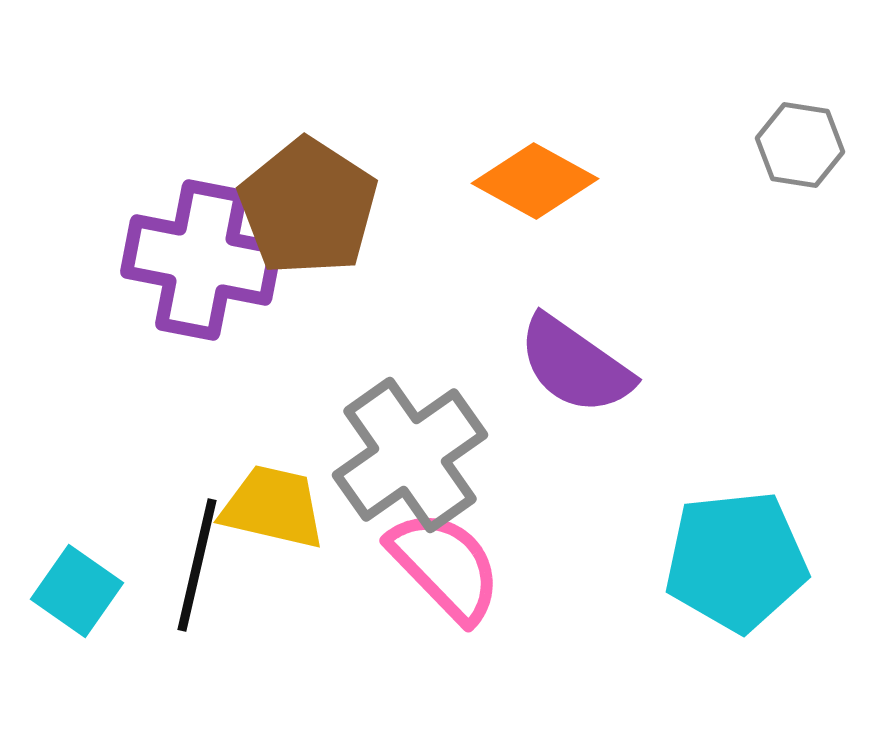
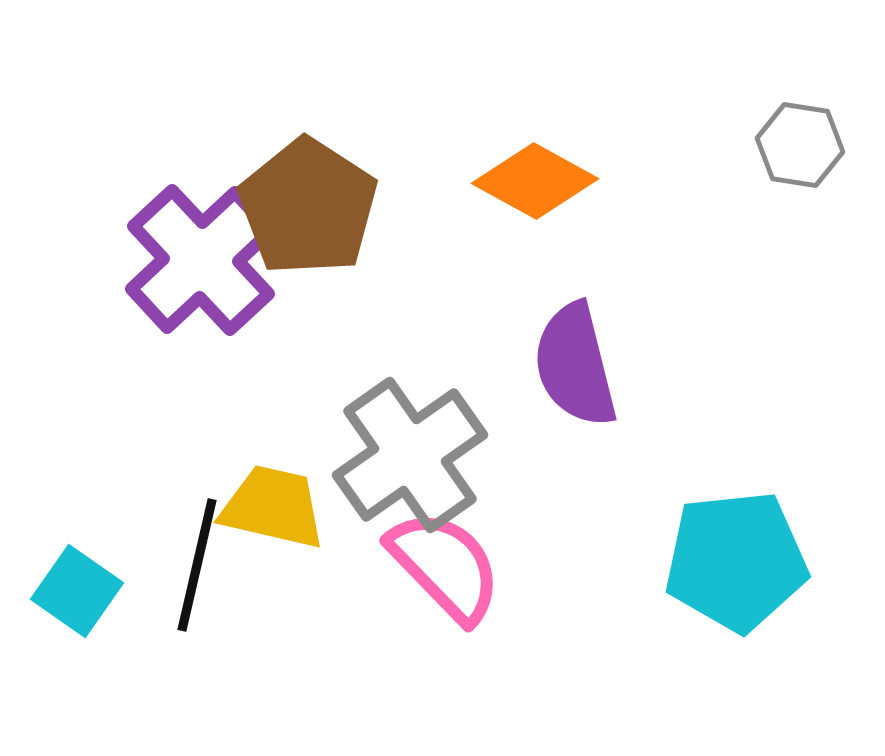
purple cross: rotated 36 degrees clockwise
purple semicircle: rotated 41 degrees clockwise
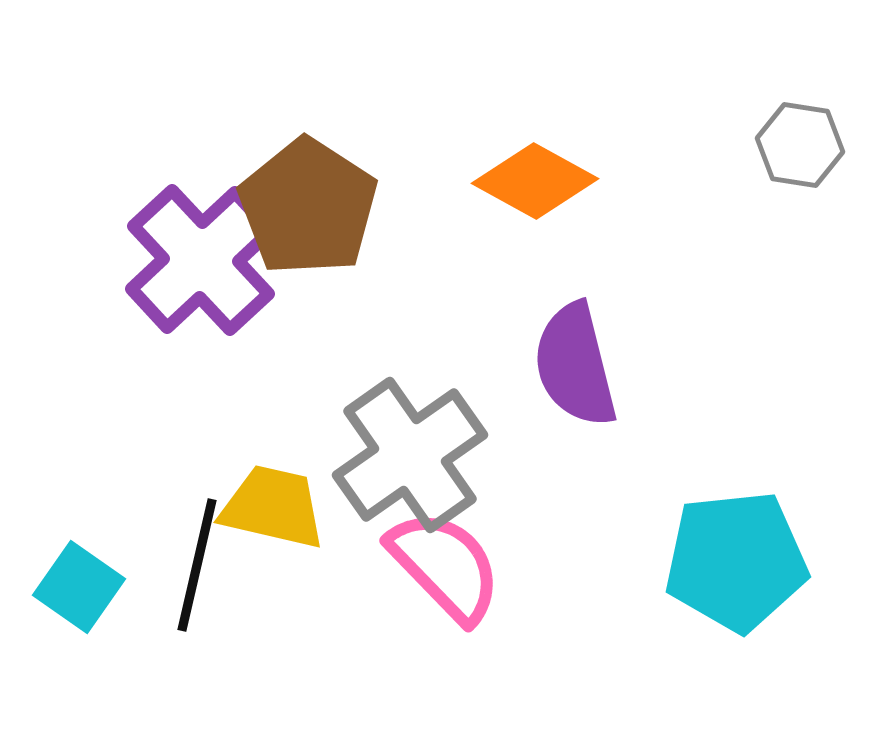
cyan square: moved 2 px right, 4 px up
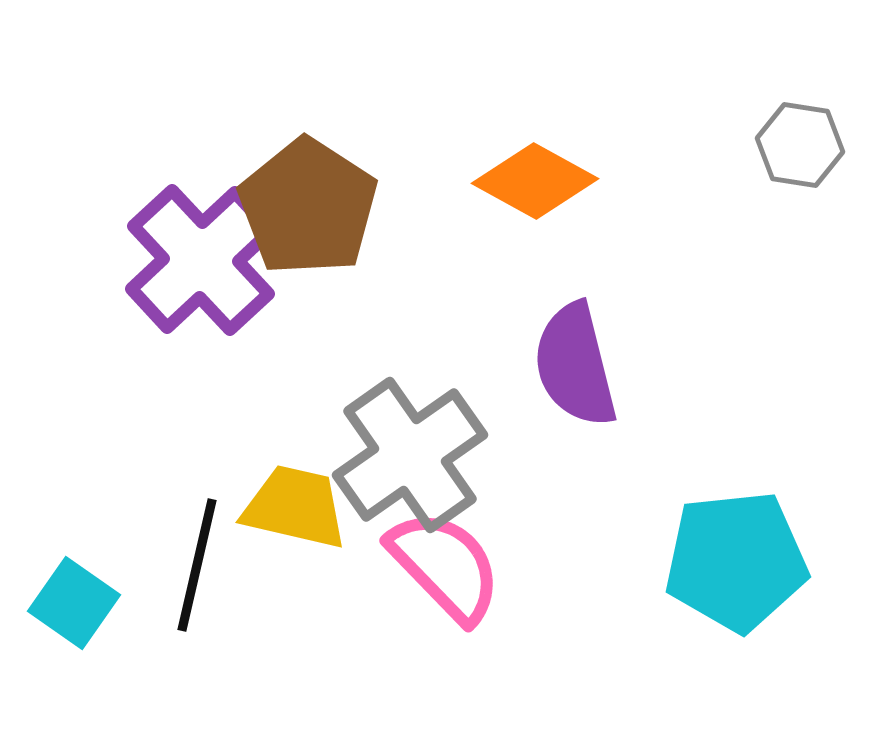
yellow trapezoid: moved 22 px right
cyan square: moved 5 px left, 16 px down
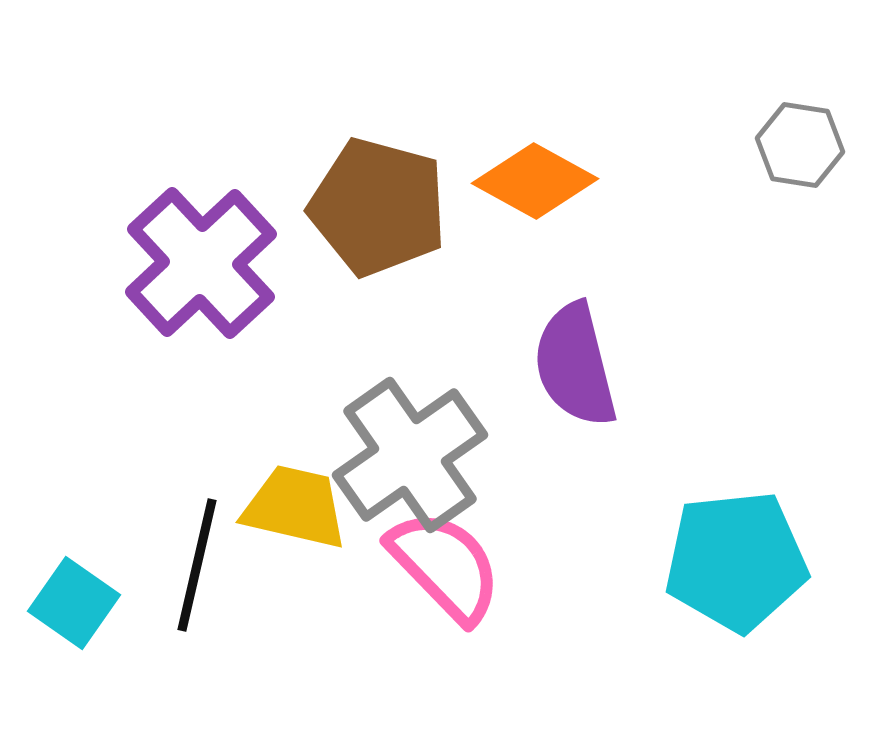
brown pentagon: moved 70 px right; rotated 18 degrees counterclockwise
purple cross: moved 3 px down
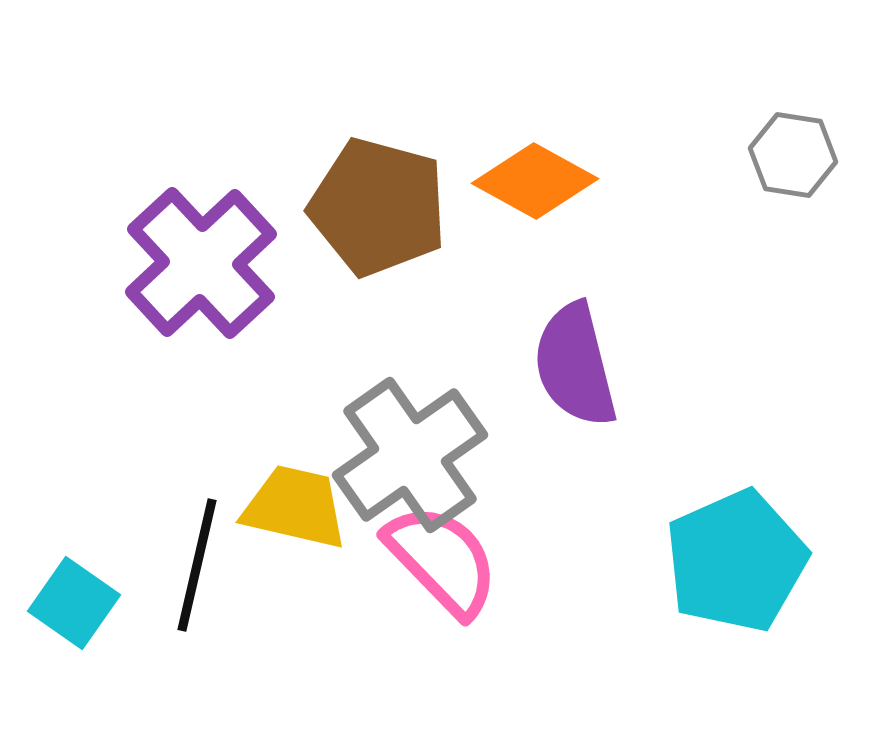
gray hexagon: moved 7 px left, 10 px down
cyan pentagon: rotated 18 degrees counterclockwise
pink semicircle: moved 3 px left, 6 px up
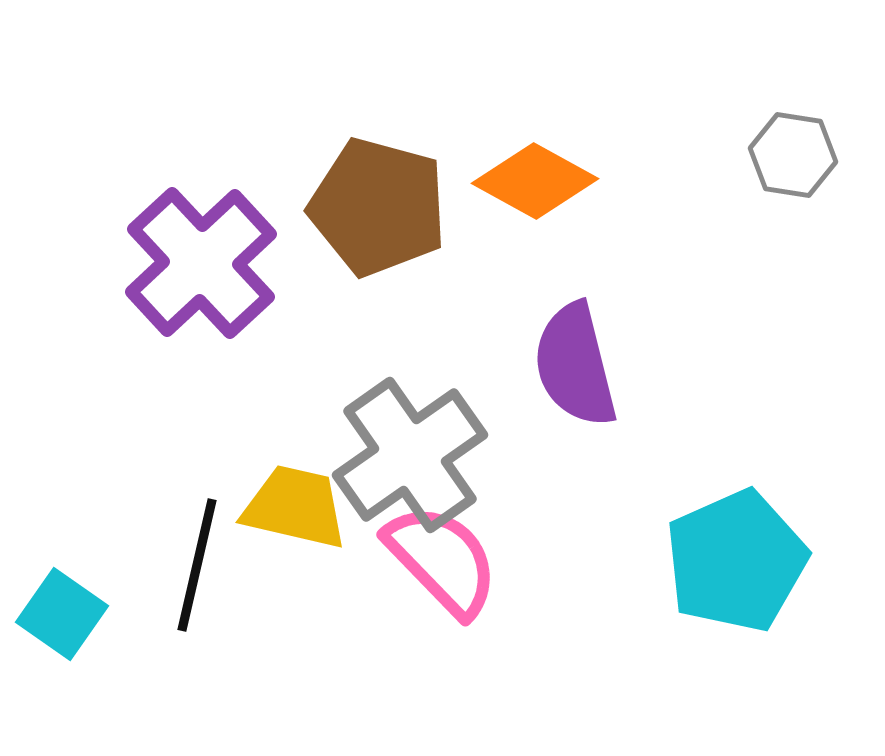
cyan square: moved 12 px left, 11 px down
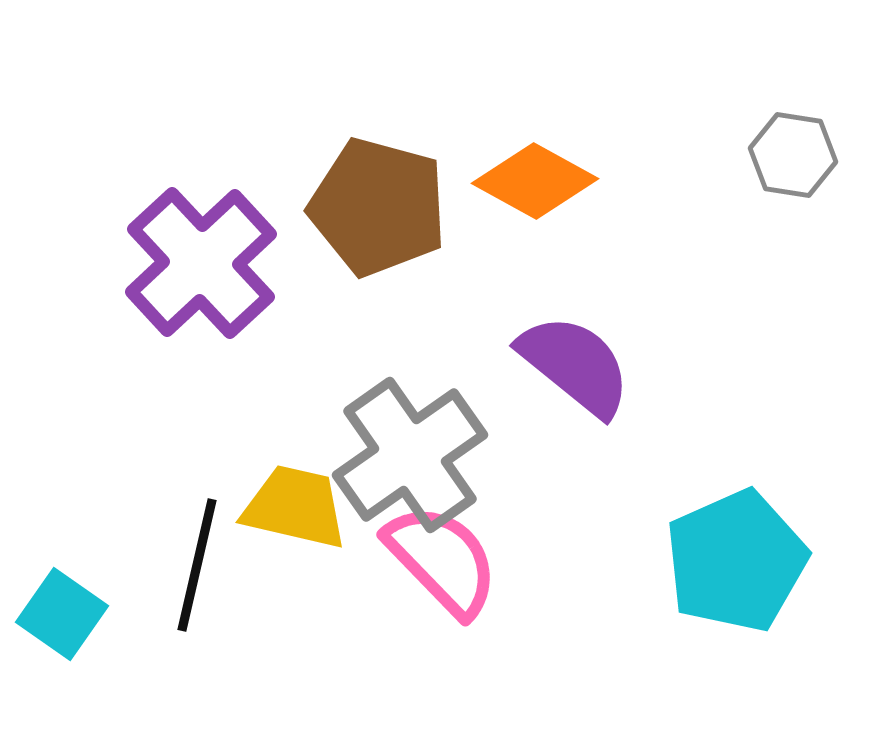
purple semicircle: rotated 143 degrees clockwise
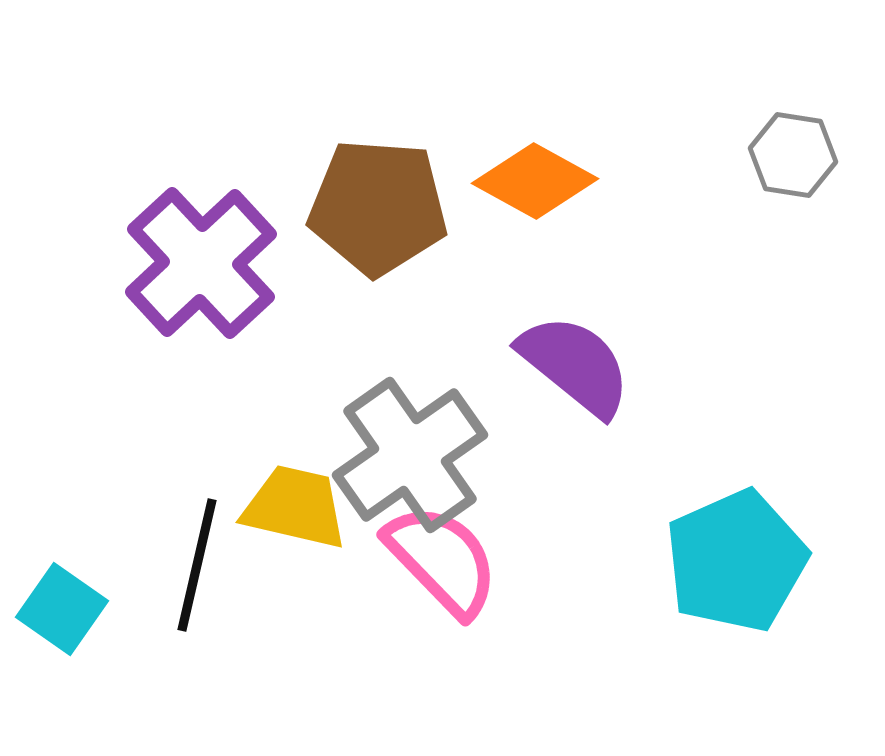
brown pentagon: rotated 11 degrees counterclockwise
cyan square: moved 5 px up
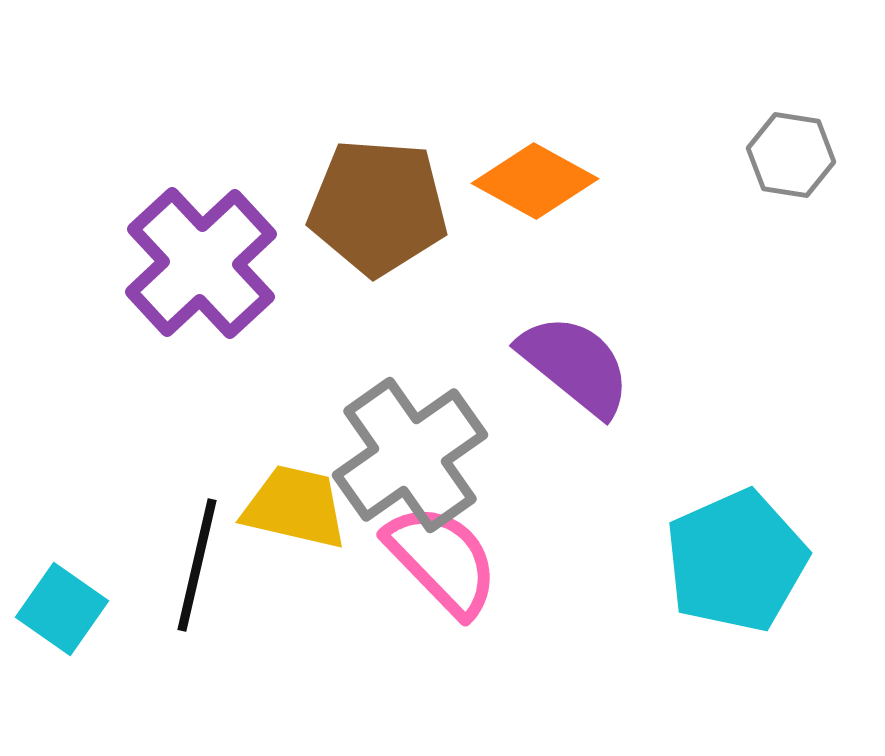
gray hexagon: moved 2 px left
